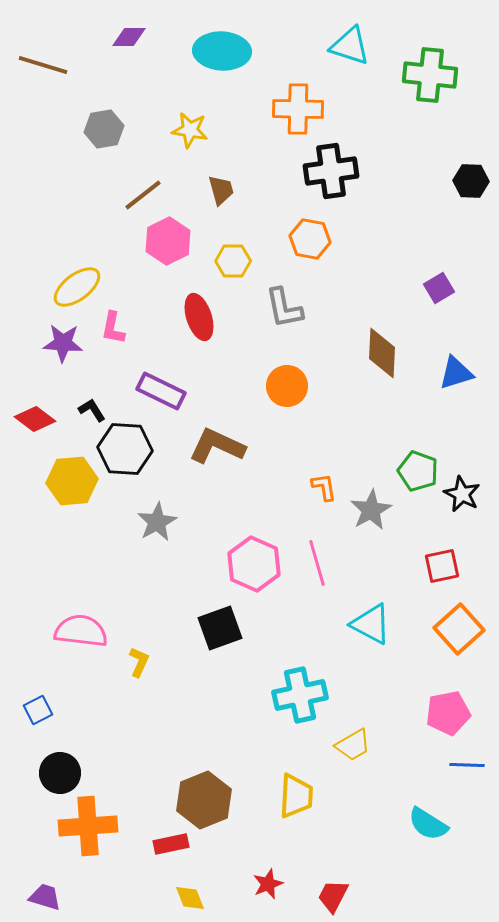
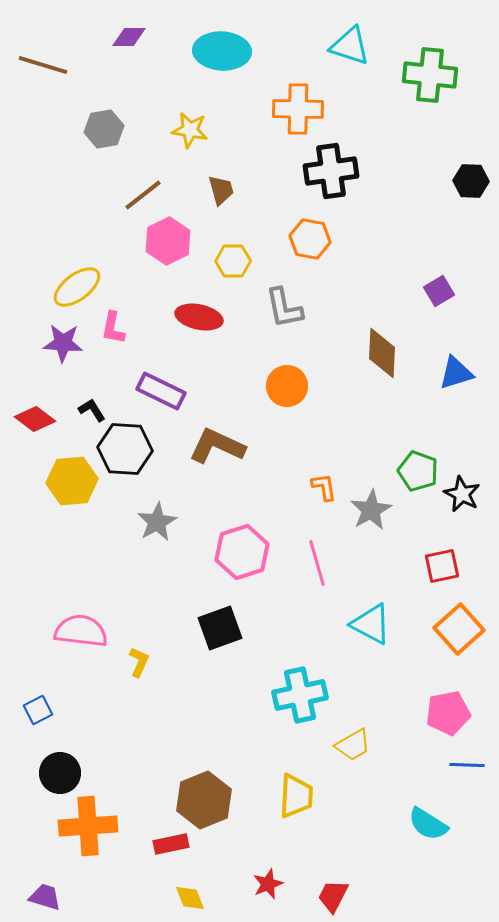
purple square at (439, 288): moved 3 px down
red ellipse at (199, 317): rotated 60 degrees counterclockwise
pink hexagon at (254, 564): moved 12 px left, 12 px up; rotated 18 degrees clockwise
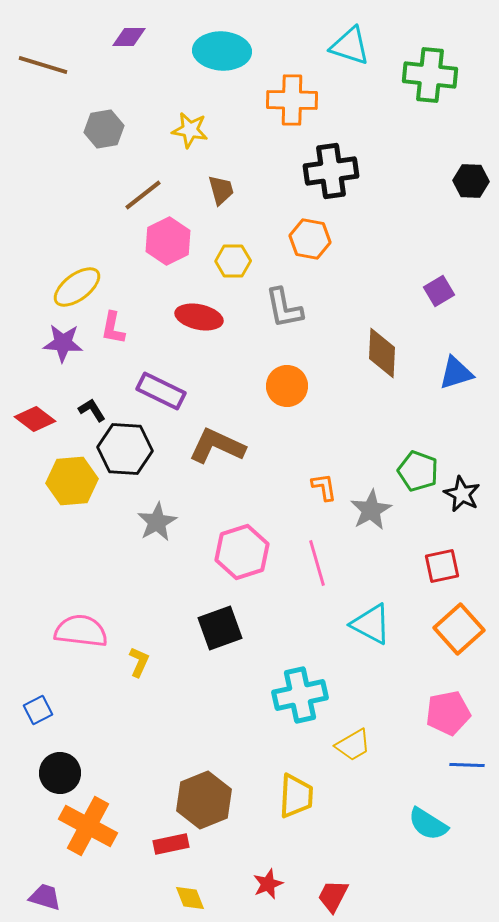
orange cross at (298, 109): moved 6 px left, 9 px up
orange cross at (88, 826): rotated 32 degrees clockwise
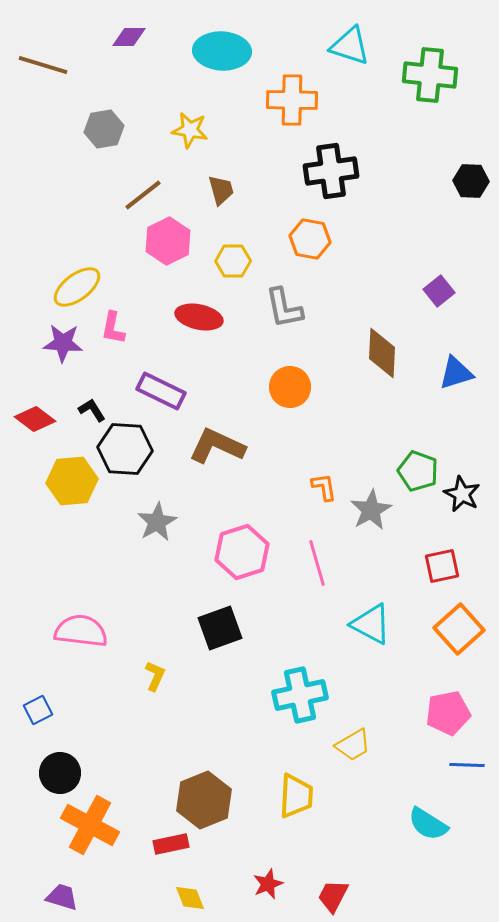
purple square at (439, 291): rotated 8 degrees counterclockwise
orange circle at (287, 386): moved 3 px right, 1 px down
yellow L-shape at (139, 662): moved 16 px right, 14 px down
orange cross at (88, 826): moved 2 px right, 1 px up
purple trapezoid at (45, 897): moved 17 px right
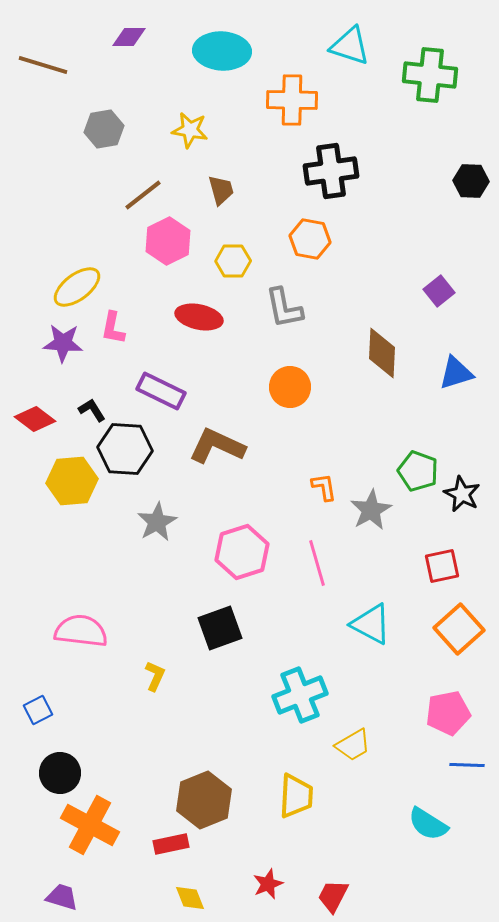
cyan cross at (300, 695): rotated 10 degrees counterclockwise
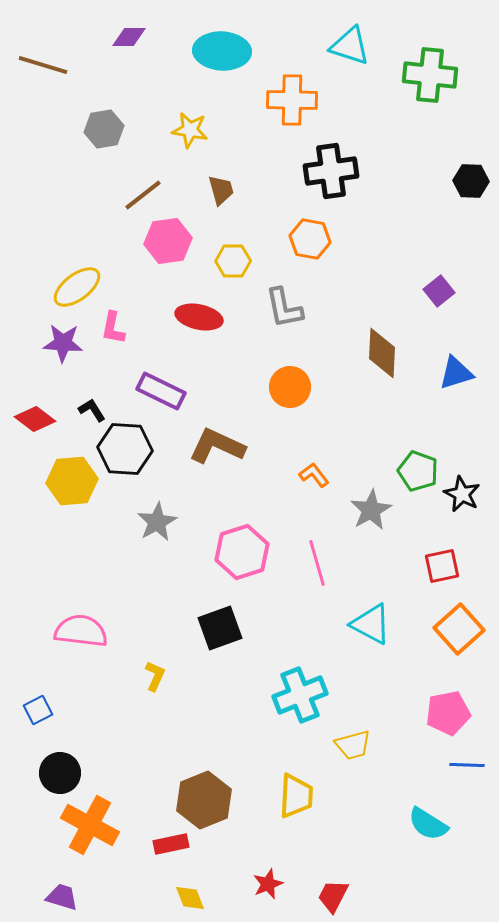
pink hexagon at (168, 241): rotated 18 degrees clockwise
orange L-shape at (324, 487): moved 10 px left, 12 px up; rotated 28 degrees counterclockwise
yellow trapezoid at (353, 745): rotated 15 degrees clockwise
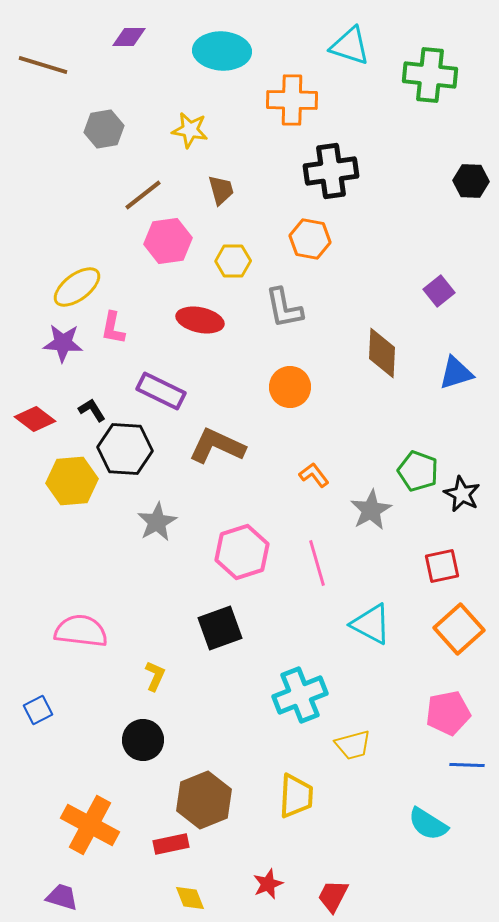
red ellipse at (199, 317): moved 1 px right, 3 px down
black circle at (60, 773): moved 83 px right, 33 px up
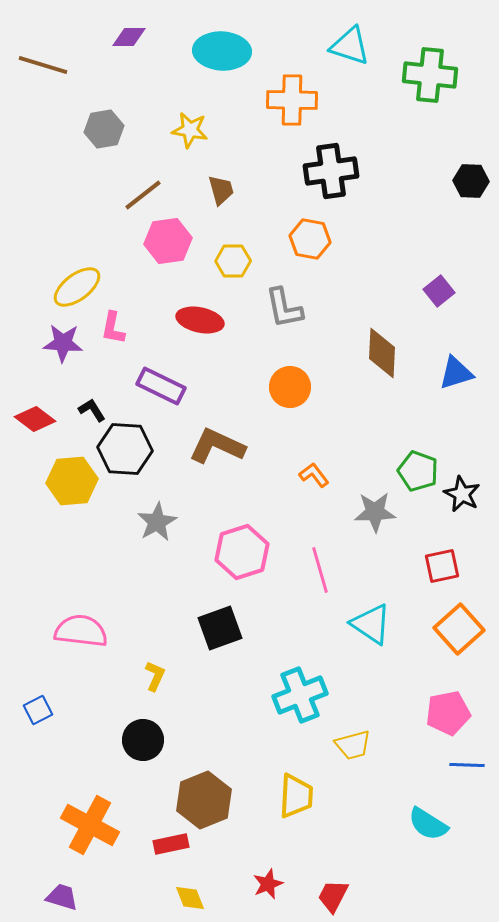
purple rectangle at (161, 391): moved 5 px up
gray star at (371, 510): moved 4 px right, 2 px down; rotated 27 degrees clockwise
pink line at (317, 563): moved 3 px right, 7 px down
cyan triangle at (371, 624): rotated 6 degrees clockwise
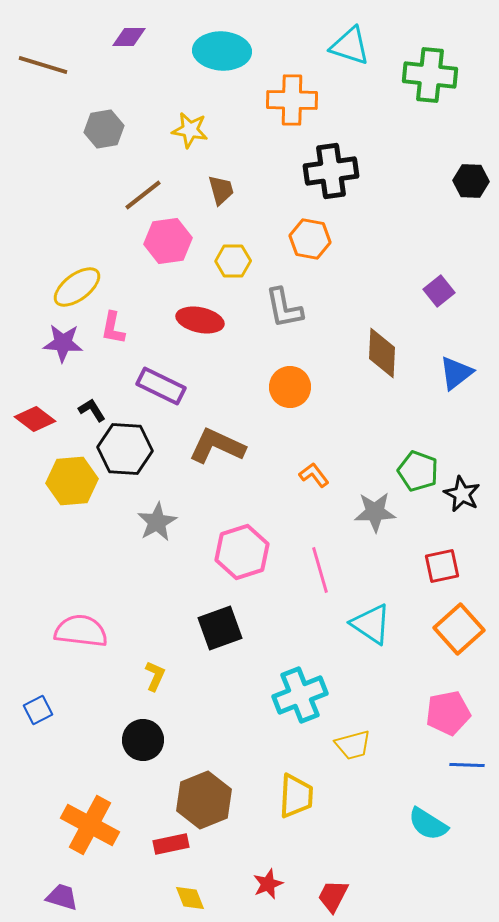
blue triangle at (456, 373): rotated 21 degrees counterclockwise
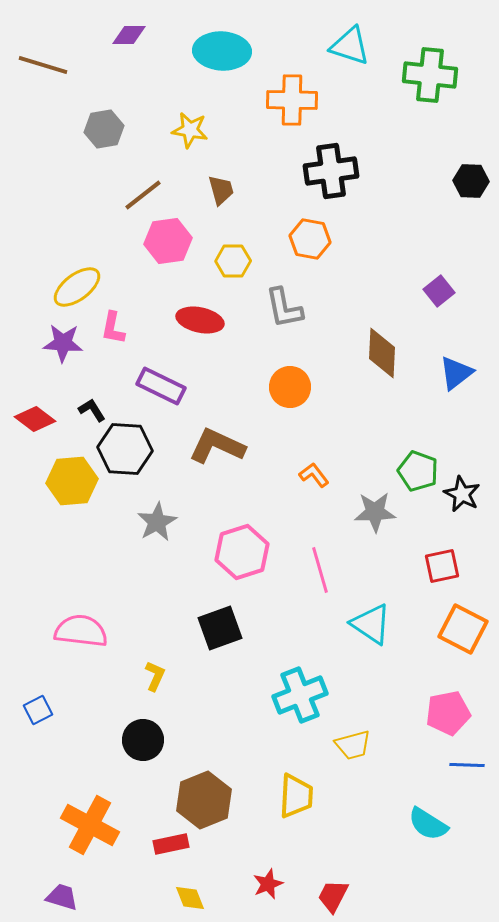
purple diamond at (129, 37): moved 2 px up
orange square at (459, 629): moved 4 px right; rotated 21 degrees counterclockwise
